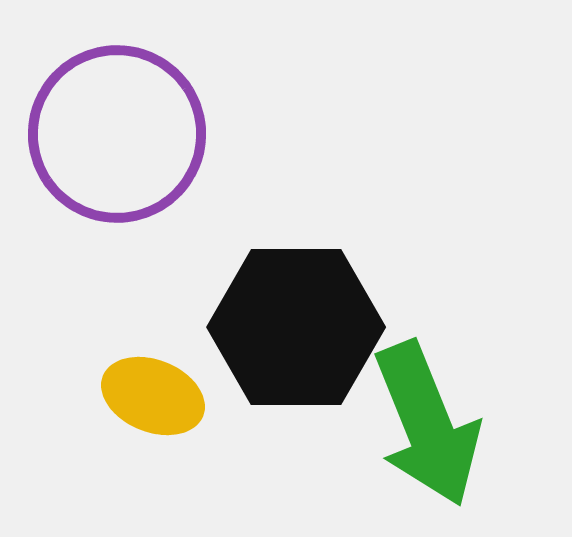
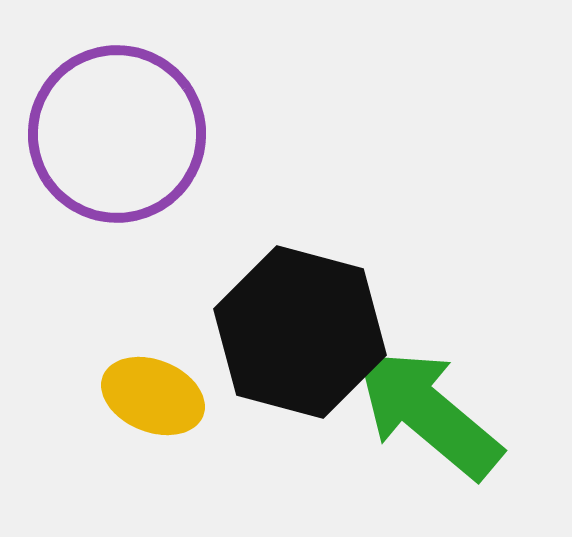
black hexagon: moved 4 px right, 5 px down; rotated 15 degrees clockwise
green arrow: moved 1 px right, 11 px up; rotated 152 degrees clockwise
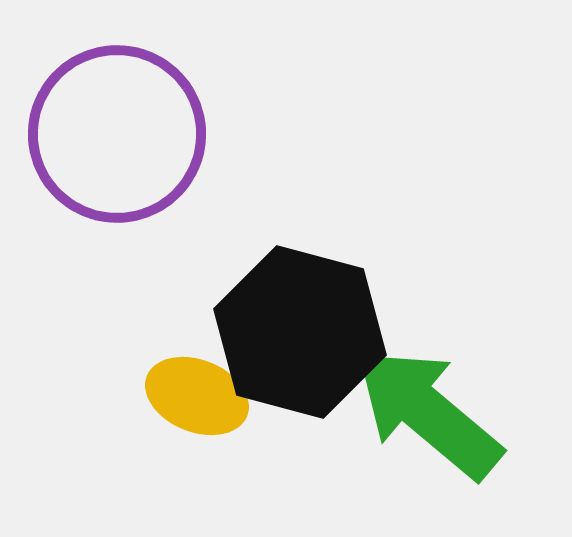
yellow ellipse: moved 44 px right
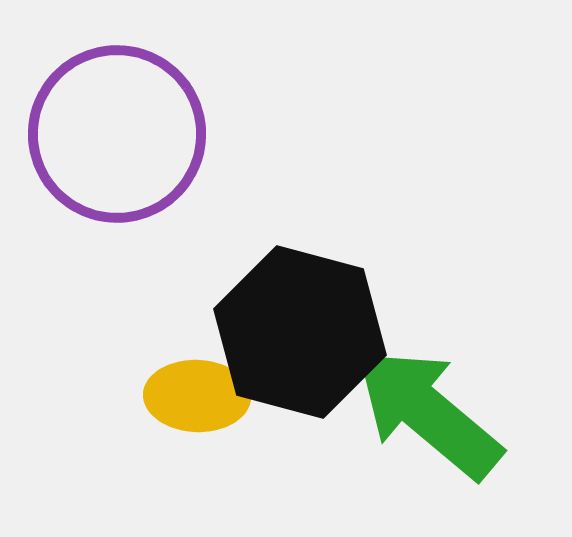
yellow ellipse: rotated 20 degrees counterclockwise
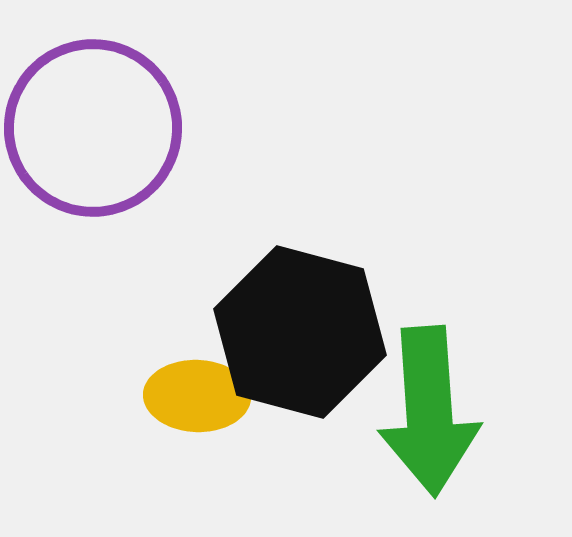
purple circle: moved 24 px left, 6 px up
green arrow: moved 1 px right, 2 px up; rotated 134 degrees counterclockwise
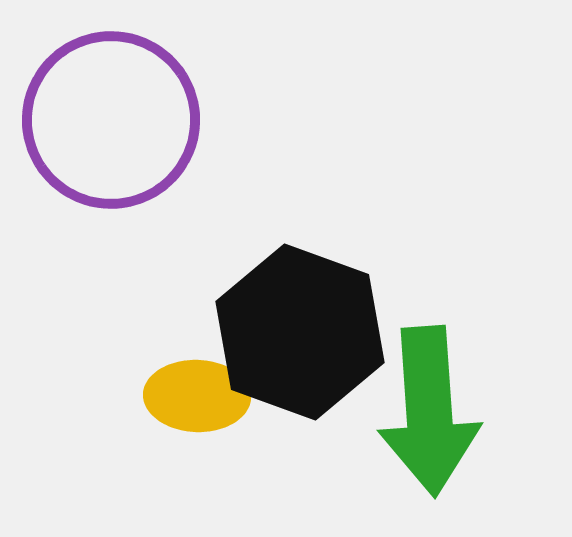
purple circle: moved 18 px right, 8 px up
black hexagon: rotated 5 degrees clockwise
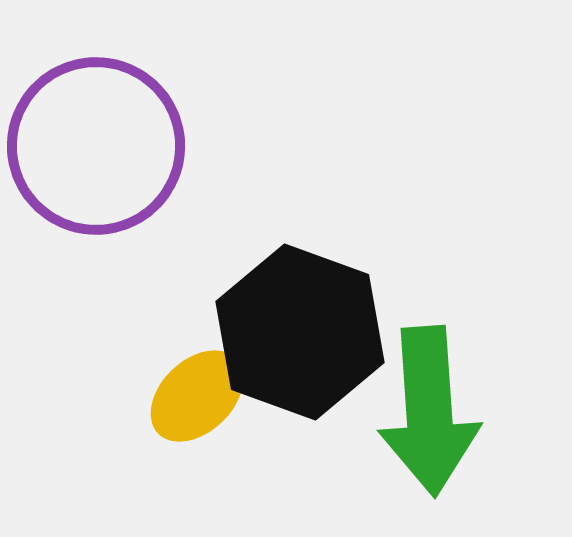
purple circle: moved 15 px left, 26 px down
yellow ellipse: rotated 46 degrees counterclockwise
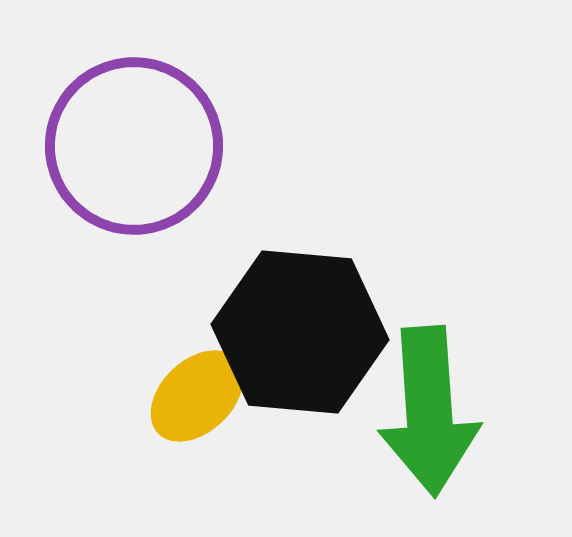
purple circle: moved 38 px right
black hexagon: rotated 15 degrees counterclockwise
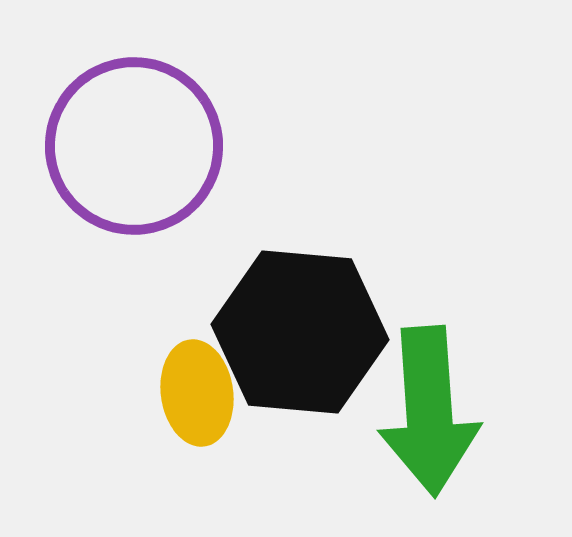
yellow ellipse: moved 3 px up; rotated 54 degrees counterclockwise
